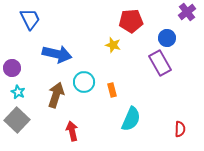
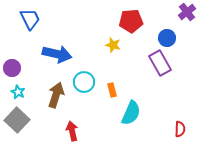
cyan semicircle: moved 6 px up
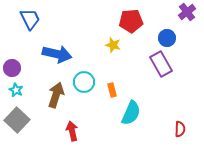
purple rectangle: moved 1 px right, 1 px down
cyan star: moved 2 px left, 2 px up
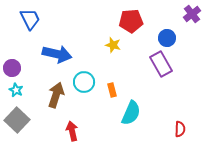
purple cross: moved 5 px right, 2 px down
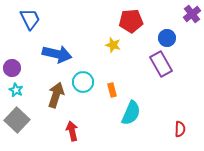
cyan circle: moved 1 px left
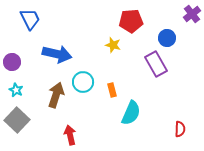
purple rectangle: moved 5 px left
purple circle: moved 6 px up
red arrow: moved 2 px left, 4 px down
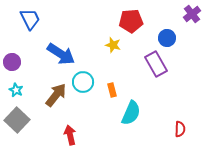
blue arrow: moved 4 px right; rotated 20 degrees clockwise
brown arrow: rotated 20 degrees clockwise
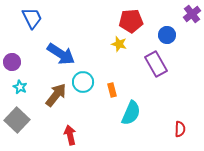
blue trapezoid: moved 2 px right, 1 px up
blue circle: moved 3 px up
yellow star: moved 6 px right, 1 px up
cyan star: moved 4 px right, 3 px up
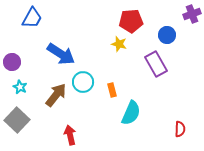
purple cross: rotated 18 degrees clockwise
blue trapezoid: rotated 55 degrees clockwise
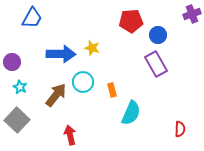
blue circle: moved 9 px left
yellow star: moved 27 px left, 4 px down
blue arrow: rotated 32 degrees counterclockwise
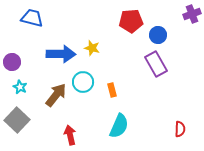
blue trapezoid: rotated 105 degrees counterclockwise
cyan semicircle: moved 12 px left, 13 px down
